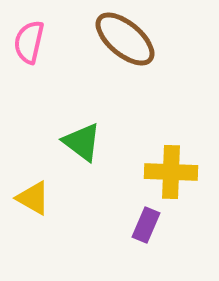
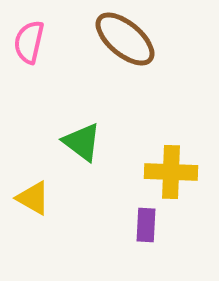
purple rectangle: rotated 20 degrees counterclockwise
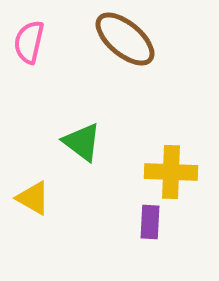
purple rectangle: moved 4 px right, 3 px up
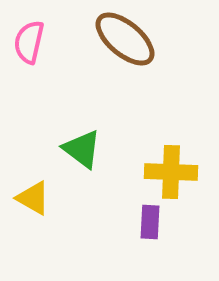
green triangle: moved 7 px down
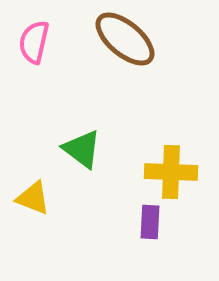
pink semicircle: moved 5 px right
yellow triangle: rotated 9 degrees counterclockwise
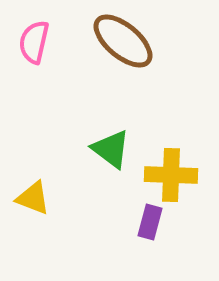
brown ellipse: moved 2 px left, 2 px down
green triangle: moved 29 px right
yellow cross: moved 3 px down
purple rectangle: rotated 12 degrees clockwise
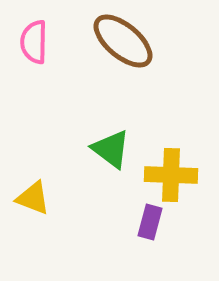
pink semicircle: rotated 12 degrees counterclockwise
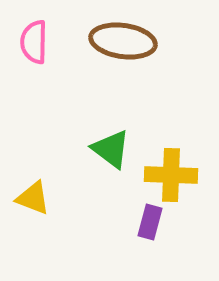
brown ellipse: rotated 32 degrees counterclockwise
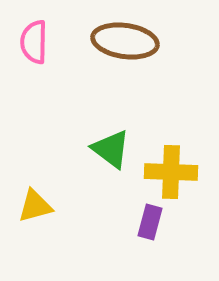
brown ellipse: moved 2 px right
yellow cross: moved 3 px up
yellow triangle: moved 2 px right, 8 px down; rotated 36 degrees counterclockwise
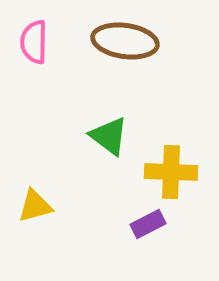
green triangle: moved 2 px left, 13 px up
purple rectangle: moved 2 px left, 2 px down; rotated 48 degrees clockwise
